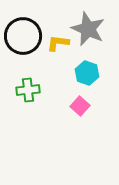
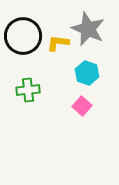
pink square: moved 2 px right
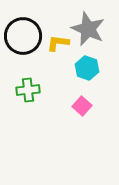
cyan hexagon: moved 5 px up
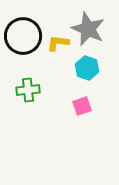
pink square: rotated 30 degrees clockwise
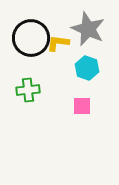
black circle: moved 8 px right, 2 px down
pink square: rotated 18 degrees clockwise
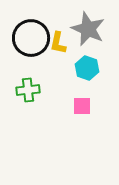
yellow L-shape: rotated 85 degrees counterclockwise
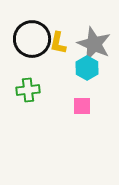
gray star: moved 6 px right, 15 px down
black circle: moved 1 px right, 1 px down
cyan hexagon: rotated 10 degrees clockwise
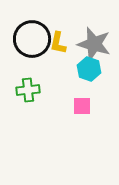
gray star: rotated 8 degrees counterclockwise
cyan hexagon: moved 2 px right, 1 px down; rotated 10 degrees counterclockwise
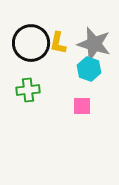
black circle: moved 1 px left, 4 px down
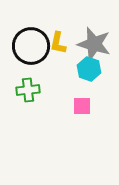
black circle: moved 3 px down
